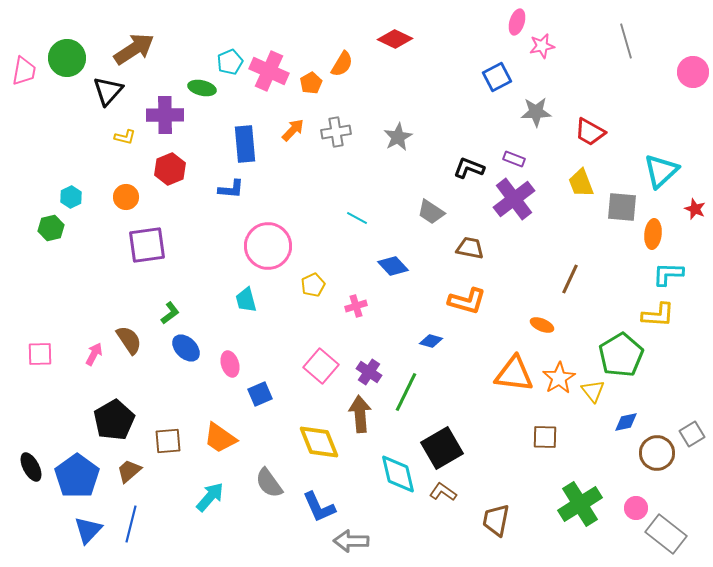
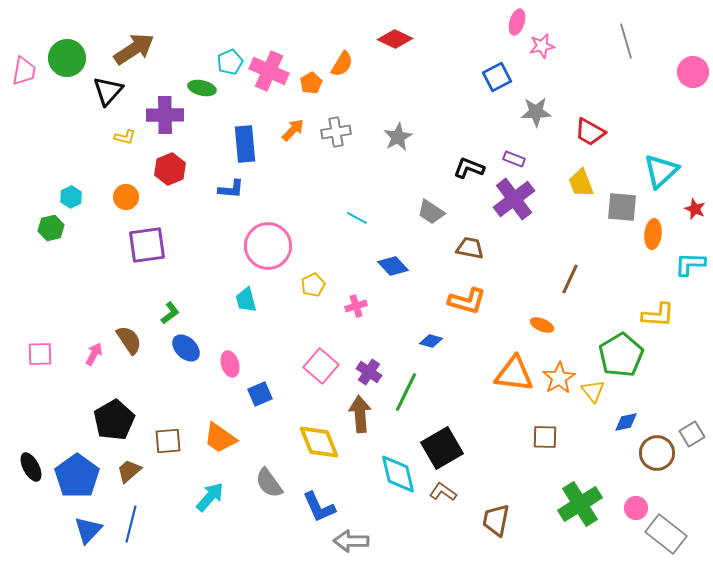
cyan L-shape at (668, 274): moved 22 px right, 10 px up
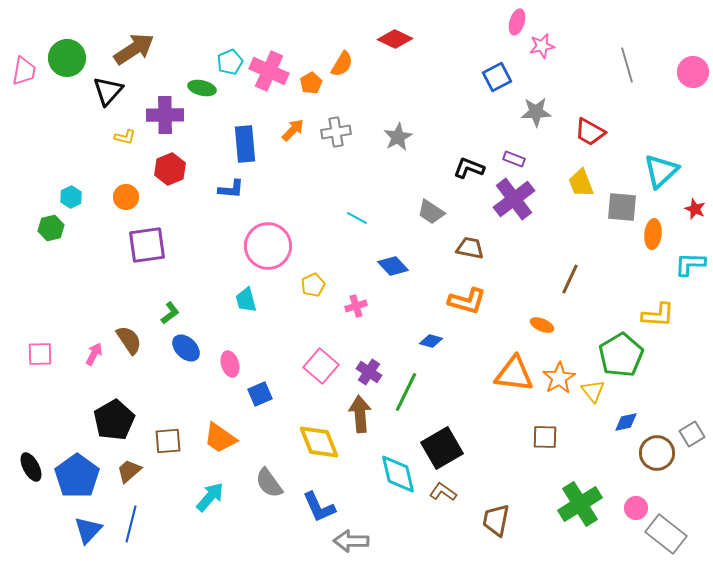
gray line at (626, 41): moved 1 px right, 24 px down
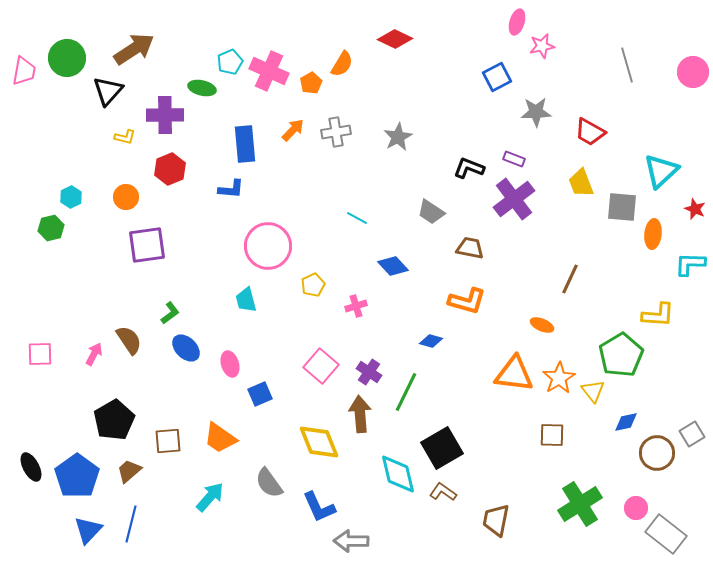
brown square at (545, 437): moved 7 px right, 2 px up
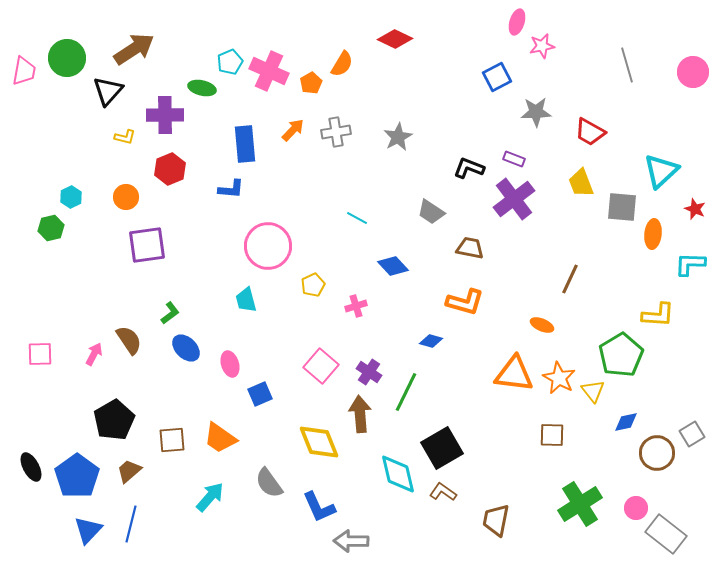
orange L-shape at (467, 301): moved 2 px left, 1 px down
orange star at (559, 378): rotated 12 degrees counterclockwise
brown square at (168, 441): moved 4 px right, 1 px up
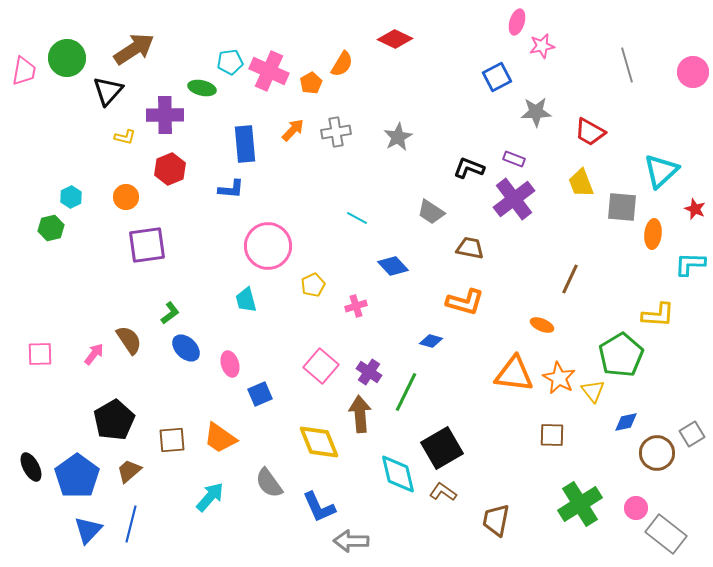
cyan pentagon at (230, 62): rotated 15 degrees clockwise
pink arrow at (94, 354): rotated 10 degrees clockwise
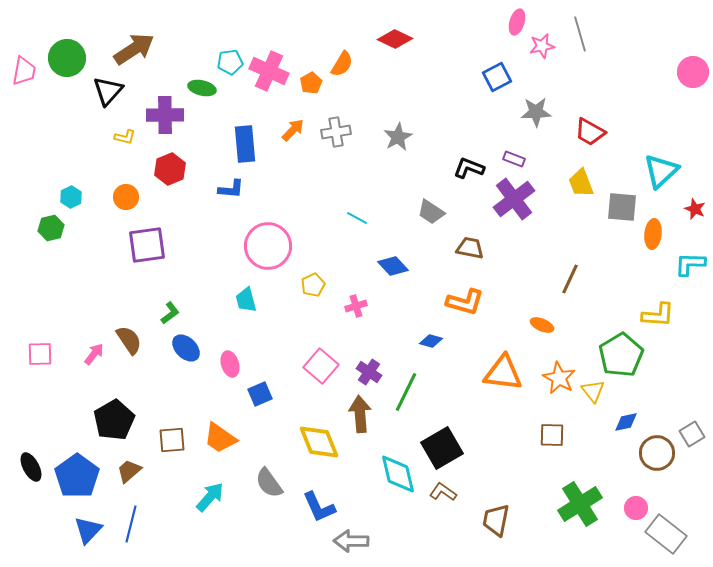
gray line at (627, 65): moved 47 px left, 31 px up
orange triangle at (514, 374): moved 11 px left, 1 px up
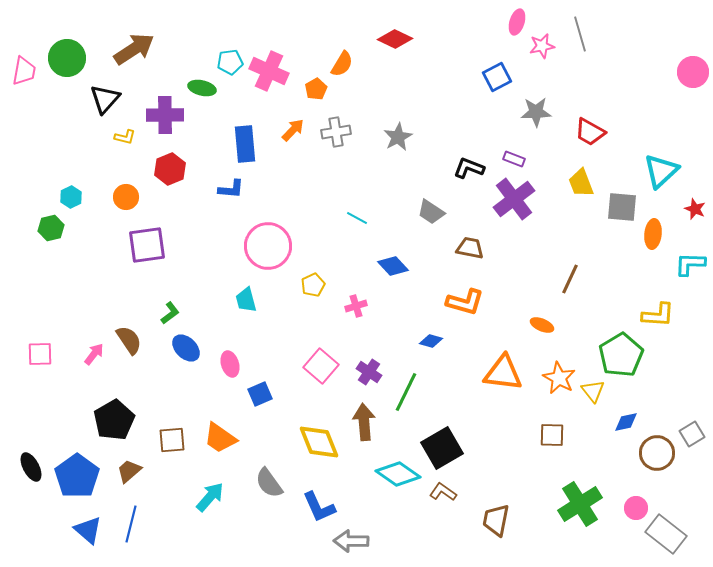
orange pentagon at (311, 83): moved 5 px right, 6 px down
black triangle at (108, 91): moved 3 px left, 8 px down
brown arrow at (360, 414): moved 4 px right, 8 px down
cyan diamond at (398, 474): rotated 42 degrees counterclockwise
blue triangle at (88, 530): rotated 32 degrees counterclockwise
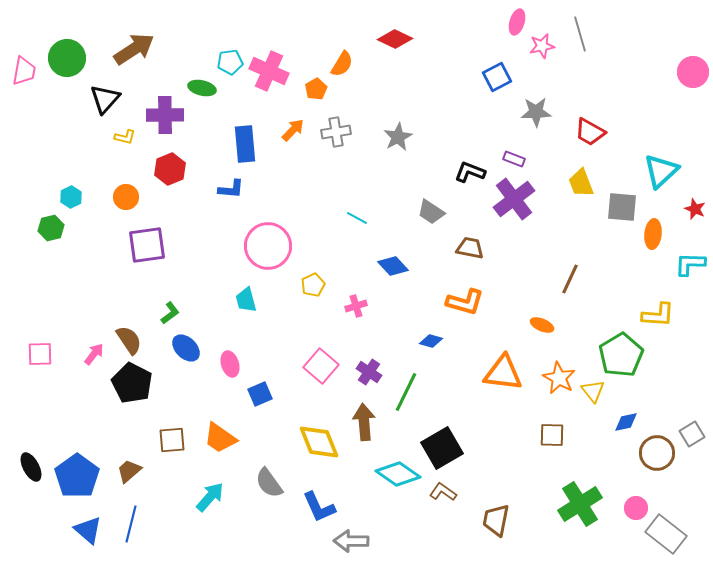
black L-shape at (469, 168): moved 1 px right, 4 px down
black pentagon at (114, 420): moved 18 px right, 37 px up; rotated 15 degrees counterclockwise
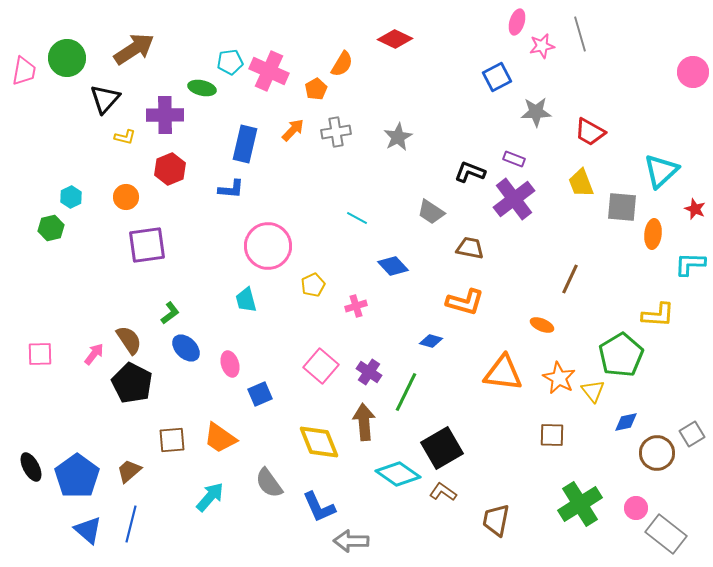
blue rectangle at (245, 144): rotated 18 degrees clockwise
